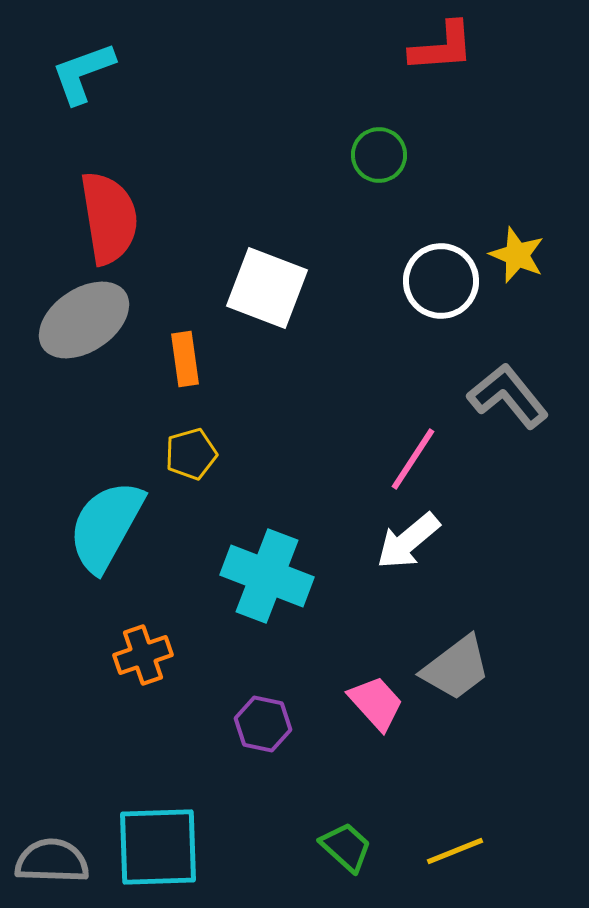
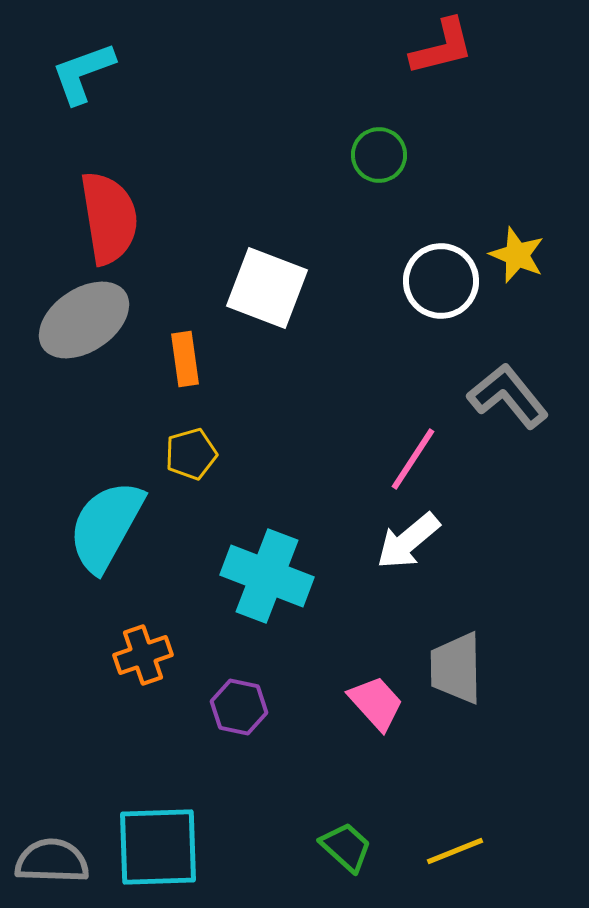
red L-shape: rotated 10 degrees counterclockwise
gray trapezoid: rotated 126 degrees clockwise
purple hexagon: moved 24 px left, 17 px up
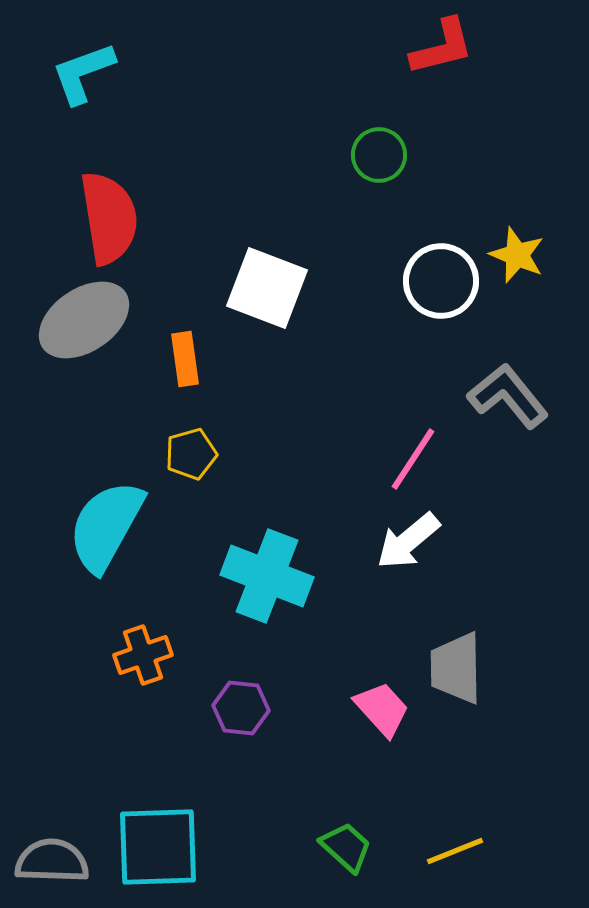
pink trapezoid: moved 6 px right, 6 px down
purple hexagon: moved 2 px right, 1 px down; rotated 6 degrees counterclockwise
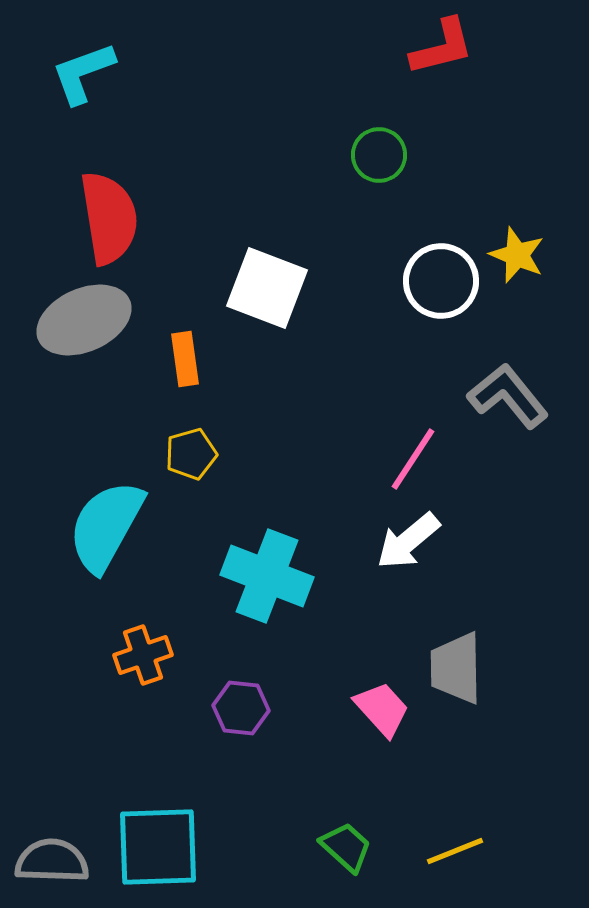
gray ellipse: rotated 10 degrees clockwise
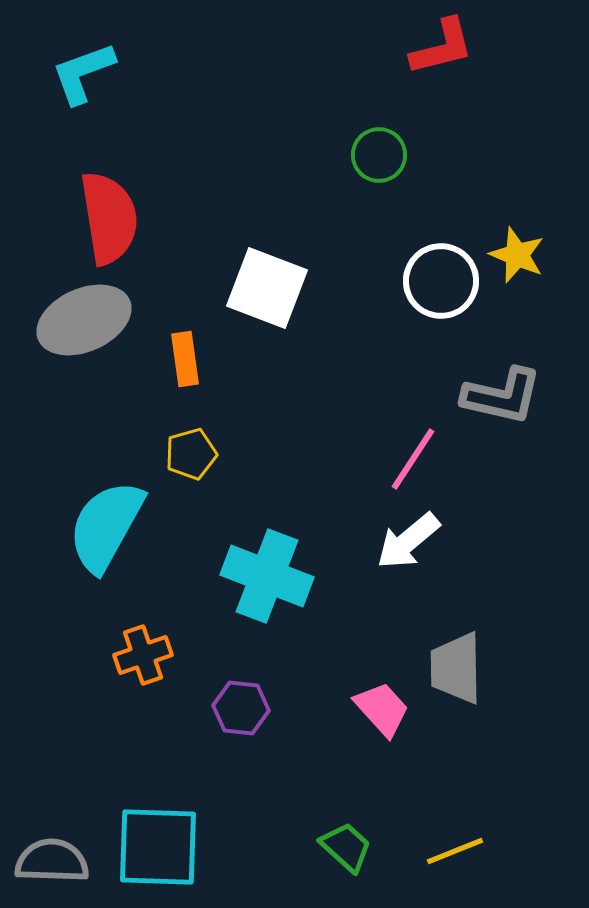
gray L-shape: moved 6 px left; rotated 142 degrees clockwise
cyan square: rotated 4 degrees clockwise
